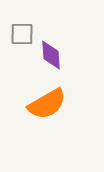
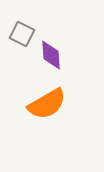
gray square: rotated 25 degrees clockwise
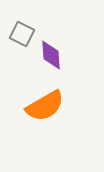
orange semicircle: moved 2 px left, 2 px down
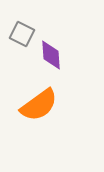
orange semicircle: moved 6 px left, 1 px up; rotated 6 degrees counterclockwise
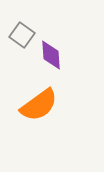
gray square: moved 1 px down; rotated 10 degrees clockwise
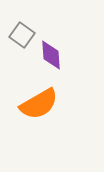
orange semicircle: moved 1 px up; rotated 6 degrees clockwise
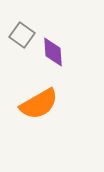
purple diamond: moved 2 px right, 3 px up
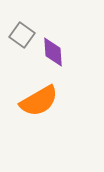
orange semicircle: moved 3 px up
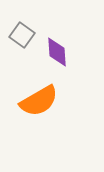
purple diamond: moved 4 px right
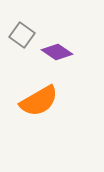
purple diamond: rotated 52 degrees counterclockwise
